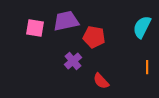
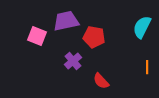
pink square: moved 2 px right, 8 px down; rotated 12 degrees clockwise
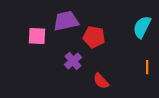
pink square: rotated 18 degrees counterclockwise
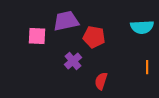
cyan semicircle: rotated 120 degrees counterclockwise
red semicircle: rotated 60 degrees clockwise
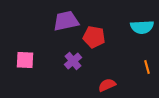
pink square: moved 12 px left, 24 px down
orange line: rotated 16 degrees counterclockwise
red semicircle: moved 6 px right, 4 px down; rotated 48 degrees clockwise
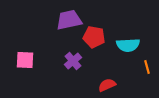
purple trapezoid: moved 3 px right, 1 px up
cyan semicircle: moved 14 px left, 18 px down
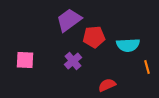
purple trapezoid: rotated 24 degrees counterclockwise
red pentagon: rotated 15 degrees counterclockwise
